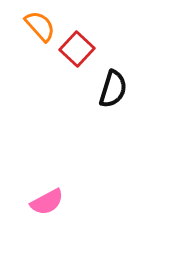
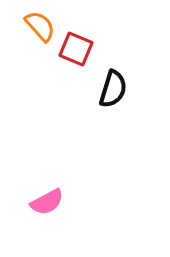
red square: moved 1 px left; rotated 20 degrees counterclockwise
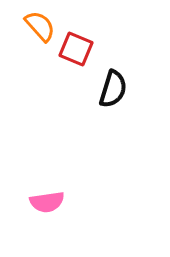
pink semicircle: rotated 20 degrees clockwise
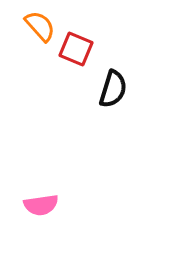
pink semicircle: moved 6 px left, 3 px down
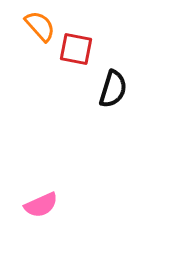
red square: rotated 12 degrees counterclockwise
pink semicircle: rotated 16 degrees counterclockwise
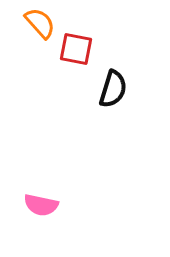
orange semicircle: moved 3 px up
pink semicircle: rotated 36 degrees clockwise
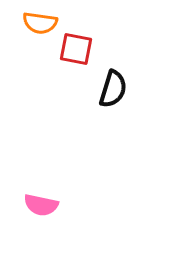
orange semicircle: rotated 140 degrees clockwise
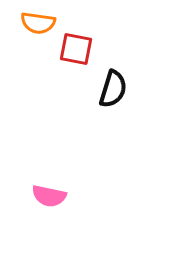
orange semicircle: moved 2 px left
pink semicircle: moved 8 px right, 9 px up
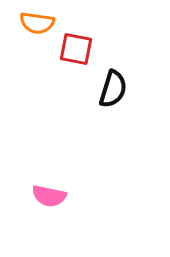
orange semicircle: moved 1 px left
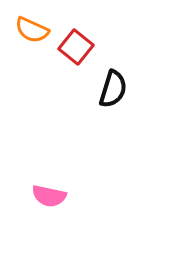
orange semicircle: moved 5 px left, 7 px down; rotated 16 degrees clockwise
red square: moved 2 px up; rotated 28 degrees clockwise
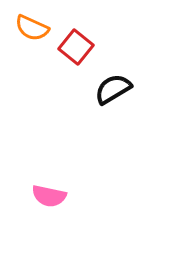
orange semicircle: moved 2 px up
black semicircle: rotated 138 degrees counterclockwise
